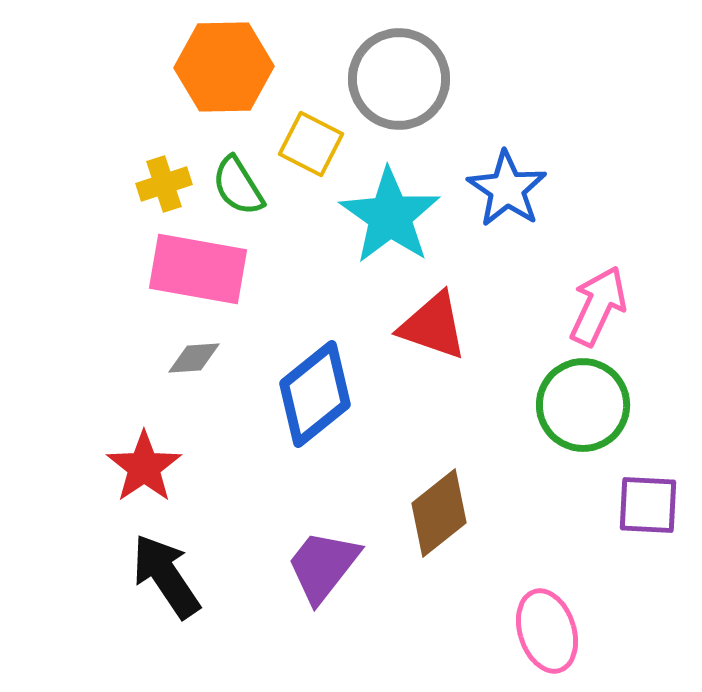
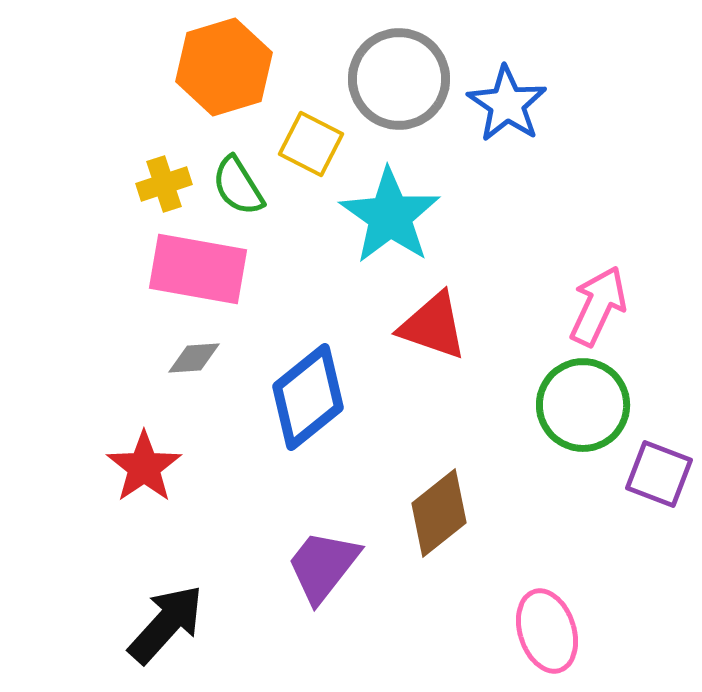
orange hexagon: rotated 16 degrees counterclockwise
blue star: moved 85 px up
blue diamond: moved 7 px left, 3 px down
purple square: moved 11 px right, 31 px up; rotated 18 degrees clockwise
black arrow: moved 48 px down; rotated 76 degrees clockwise
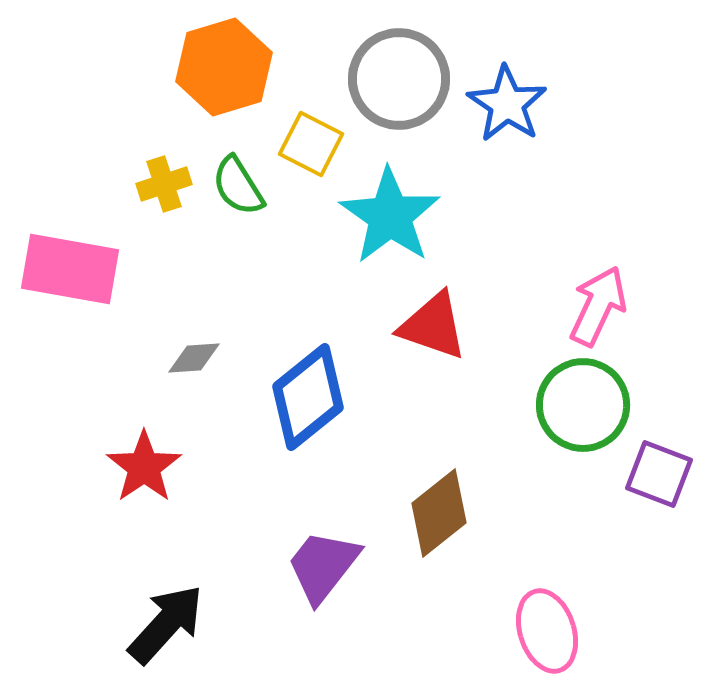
pink rectangle: moved 128 px left
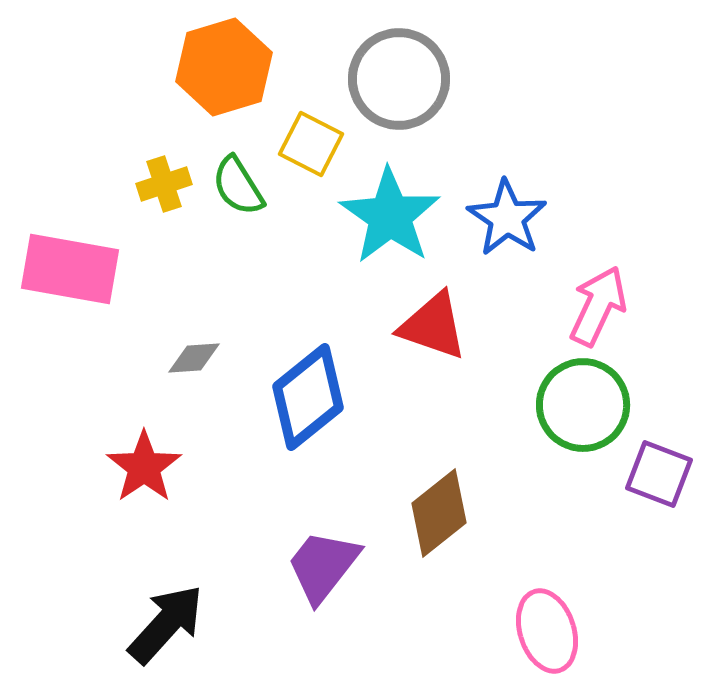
blue star: moved 114 px down
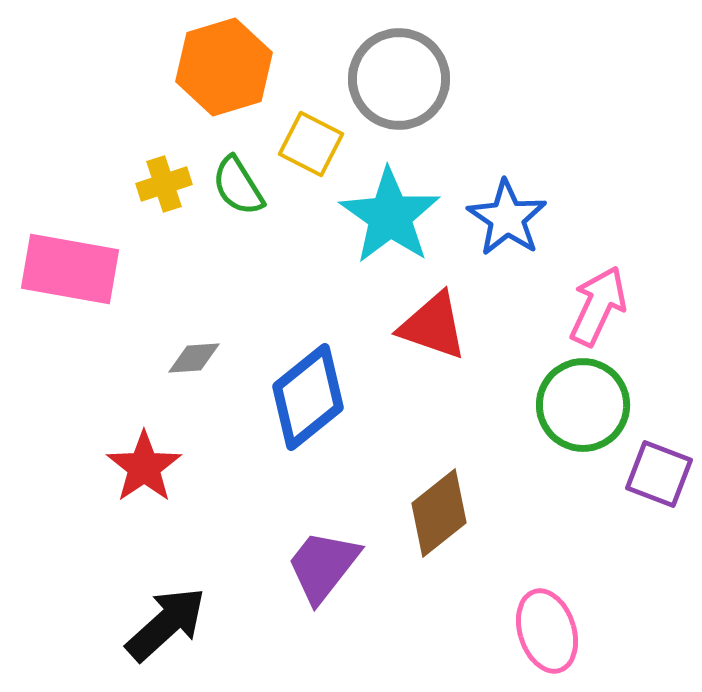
black arrow: rotated 6 degrees clockwise
